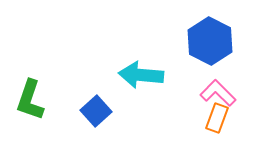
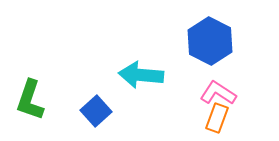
pink L-shape: rotated 12 degrees counterclockwise
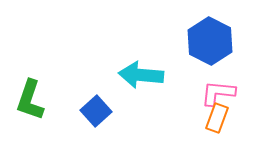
pink L-shape: rotated 27 degrees counterclockwise
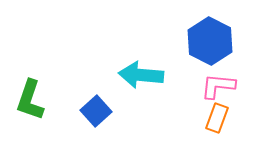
pink L-shape: moved 7 px up
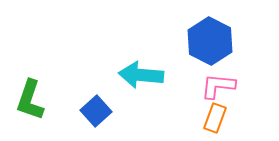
orange rectangle: moved 2 px left
